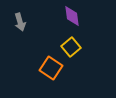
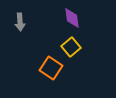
purple diamond: moved 2 px down
gray arrow: rotated 12 degrees clockwise
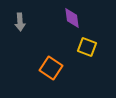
yellow square: moved 16 px right; rotated 30 degrees counterclockwise
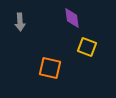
orange square: moved 1 px left; rotated 20 degrees counterclockwise
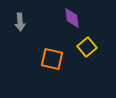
yellow square: rotated 30 degrees clockwise
orange square: moved 2 px right, 9 px up
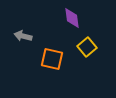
gray arrow: moved 3 px right, 14 px down; rotated 108 degrees clockwise
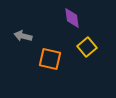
orange square: moved 2 px left
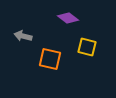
purple diamond: moved 4 px left; rotated 45 degrees counterclockwise
yellow square: rotated 36 degrees counterclockwise
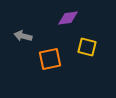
purple diamond: rotated 45 degrees counterclockwise
orange square: rotated 25 degrees counterclockwise
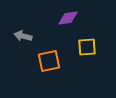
yellow square: rotated 18 degrees counterclockwise
orange square: moved 1 px left, 2 px down
